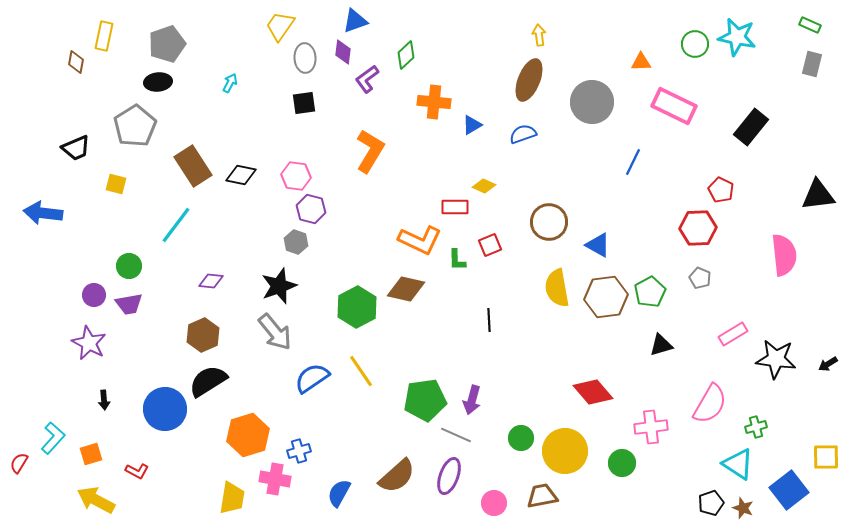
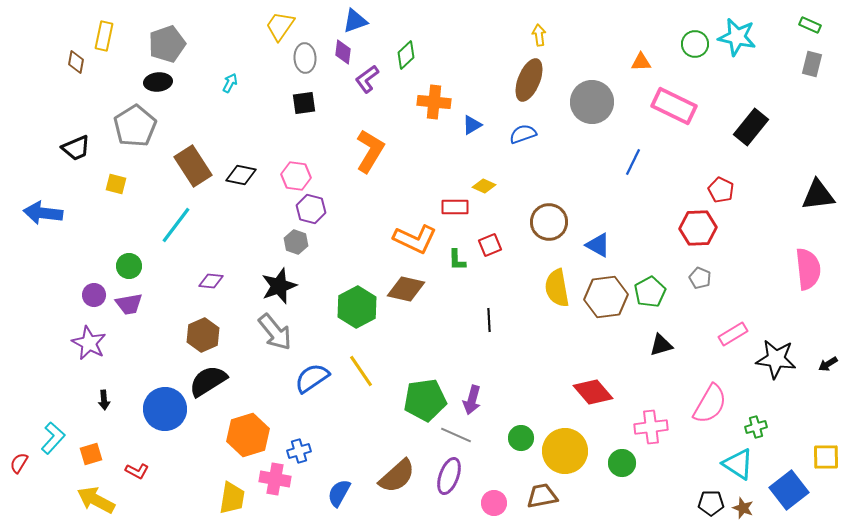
orange L-shape at (420, 240): moved 5 px left, 1 px up
pink semicircle at (784, 255): moved 24 px right, 14 px down
black pentagon at (711, 503): rotated 20 degrees clockwise
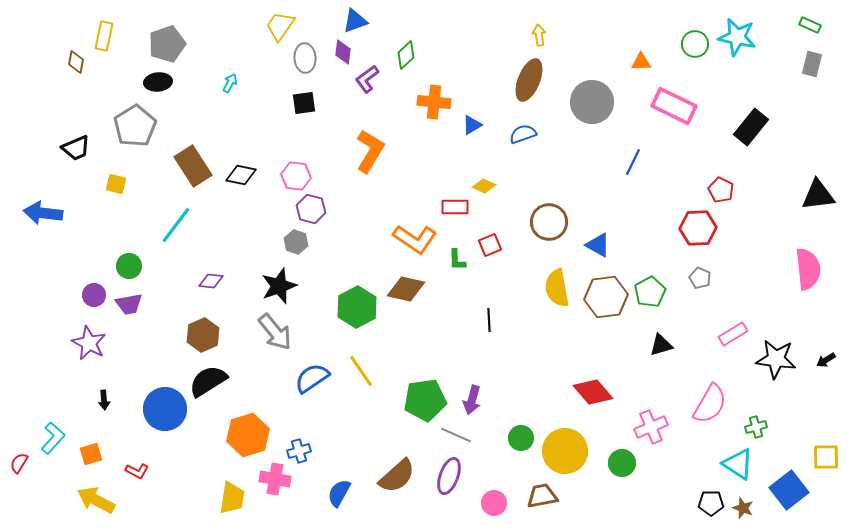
orange L-shape at (415, 239): rotated 9 degrees clockwise
black arrow at (828, 364): moved 2 px left, 4 px up
pink cross at (651, 427): rotated 16 degrees counterclockwise
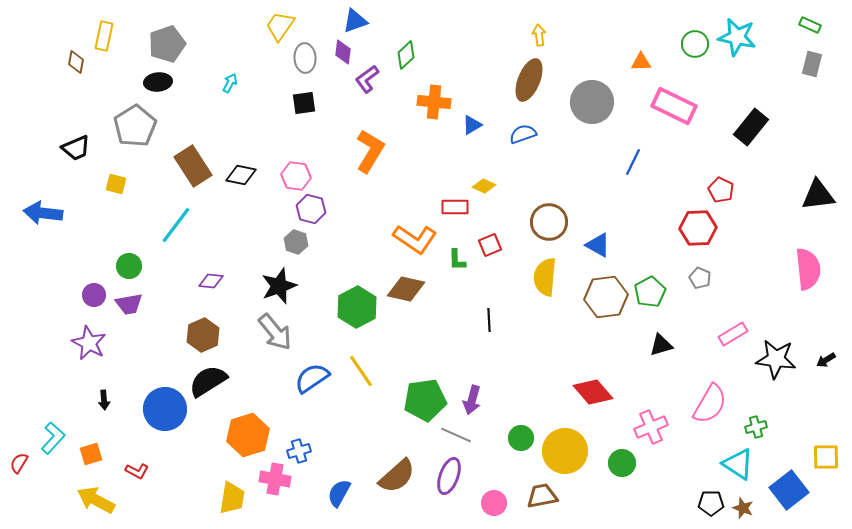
yellow semicircle at (557, 288): moved 12 px left, 11 px up; rotated 15 degrees clockwise
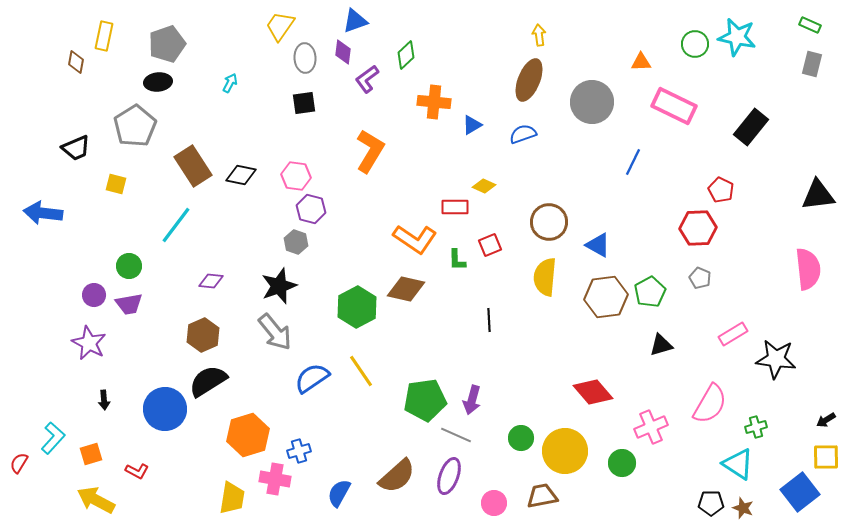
black arrow at (826, 360): moved 60 px down
blue square at (789, 490): moved 11 px right, 2 px down
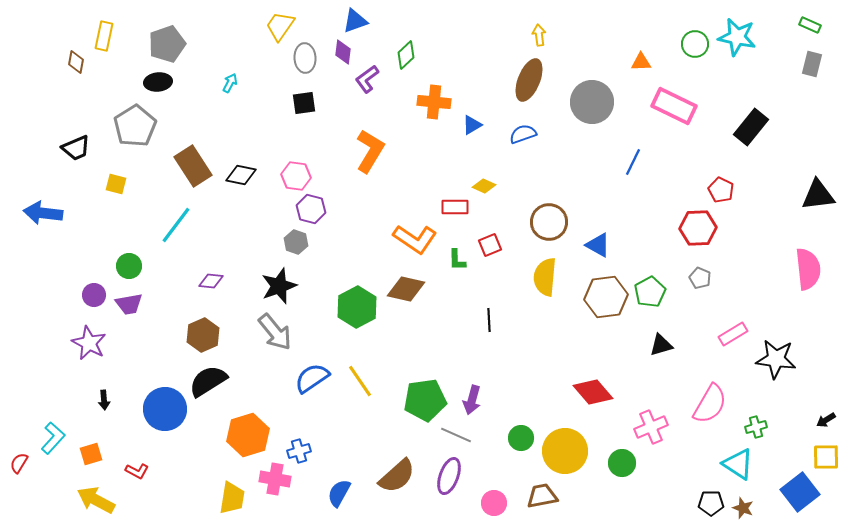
yellow line at (361, 371): moved 1 px left, 10 px down
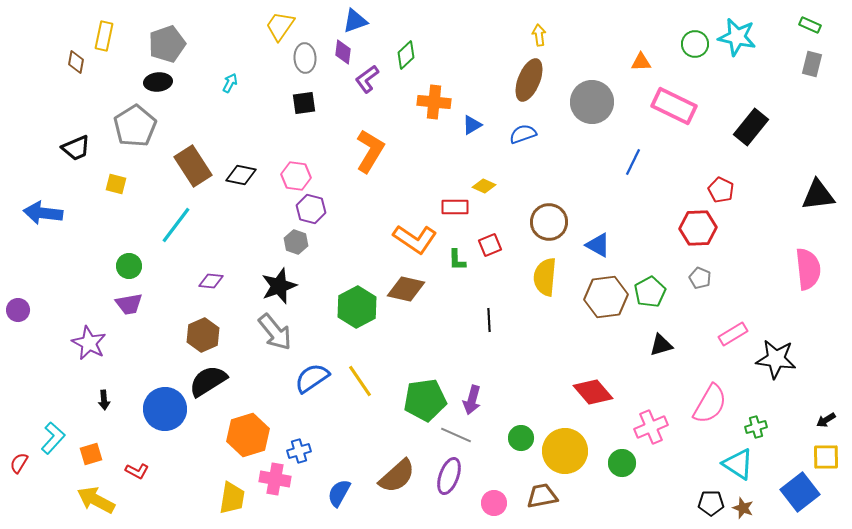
purple circle at (94, 295): moved 76 px left, 15 px down
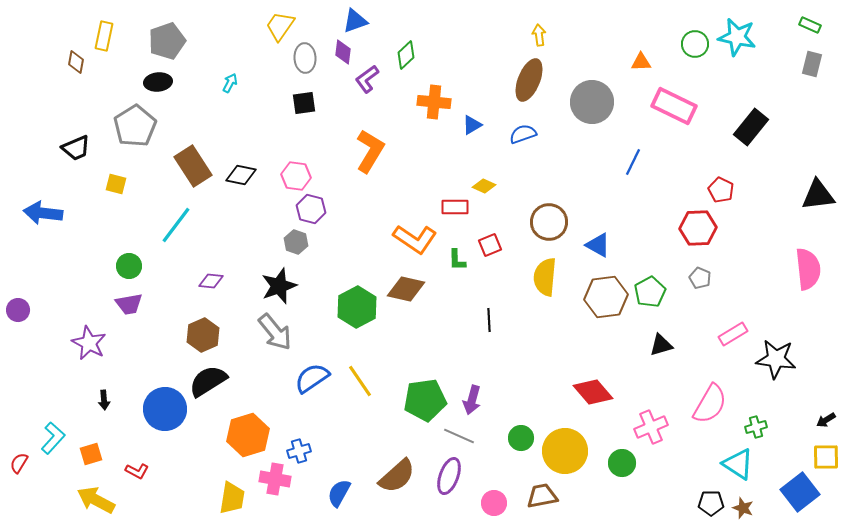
gray pentagon at (167, 44): moved 3 px up
gray line at (456, 435): moved 3 px right, 1 px down
